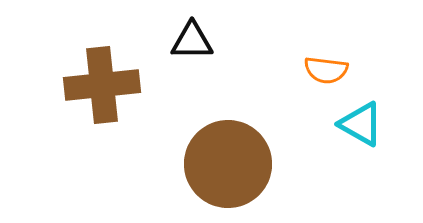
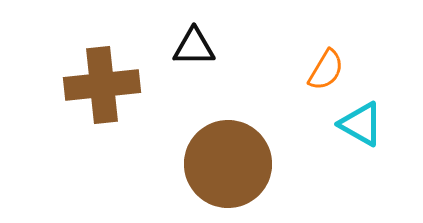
black triangle: moved 2 px right, 6 px down
orange semicircle: rotated 66 degrees counterclockwise
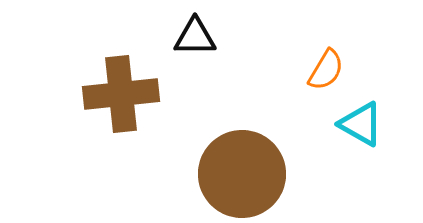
black triangle: moved 1 px right, 10 px up
brown cross: moved 19 px right, 9 px down
brown circle: moved 14 px right, 10 px down
